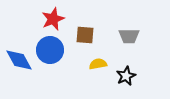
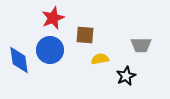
red star: moved 1 px up
gray trapezoid: moved 12 px right, 9 px down
blue diamond: rotated 20 degrees clockwise
yellow semicircle: moved 2 px right, 5 px up
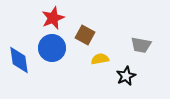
brown square: rotated 24 degrees clockwise
gray trapezoid: rotated 10 degrees clockwise
blue circle: moved 2 px right, 2 px up
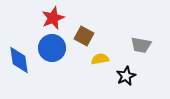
brown square: moved 1 px left, 1 px down
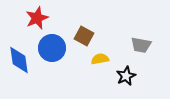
red star: moved 16 px left
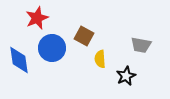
yellow semicircle: rotated 84 degrees counterclockwise
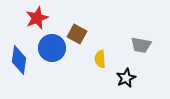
brown square: moved 7 px left, 2 px up
blue diamond: rotated 16 degrees clockwise
black star: moved 2 px down
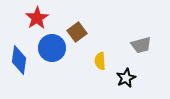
red star: rotated 10 degrees counterclockwise
brown square: moved 2 px up; rotated 24 degrees clockwise
gray trapezoid: rotated 25 degrees counterclockwise
yellow semicircle: moved 2 px down
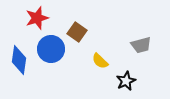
red star: rotated 15 degrees clockwise
brown square: rotated 18 degrees counterclockwise
blue circle: moved 1 px left, 1 px down
yellow semicircle: rotated 42 degrees counterclockwise
black star: moved 3 px down
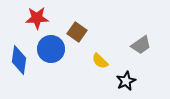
red star: rotated 15 degrees clockwise
gray trapezoid: rotated 20 degrees counterclockwise
